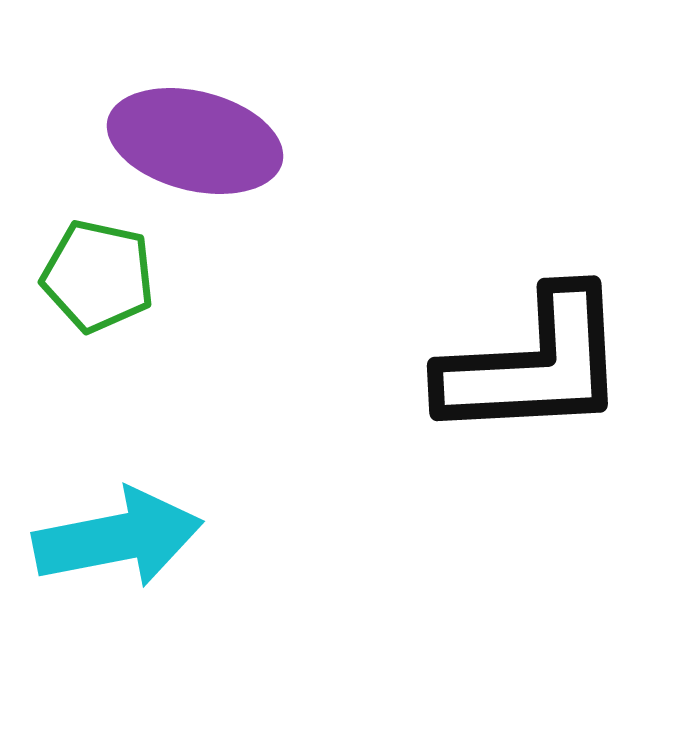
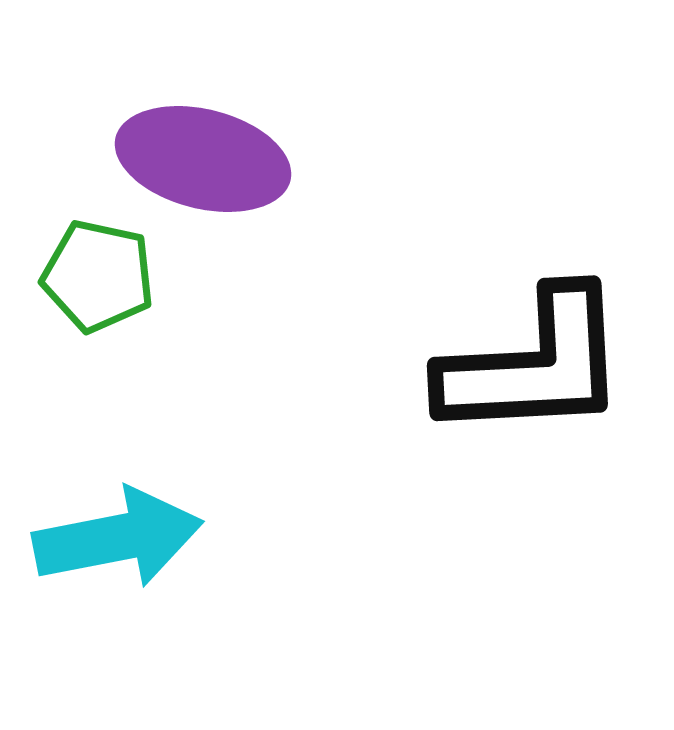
purple ellipse: moved 8 px right, 18 px down
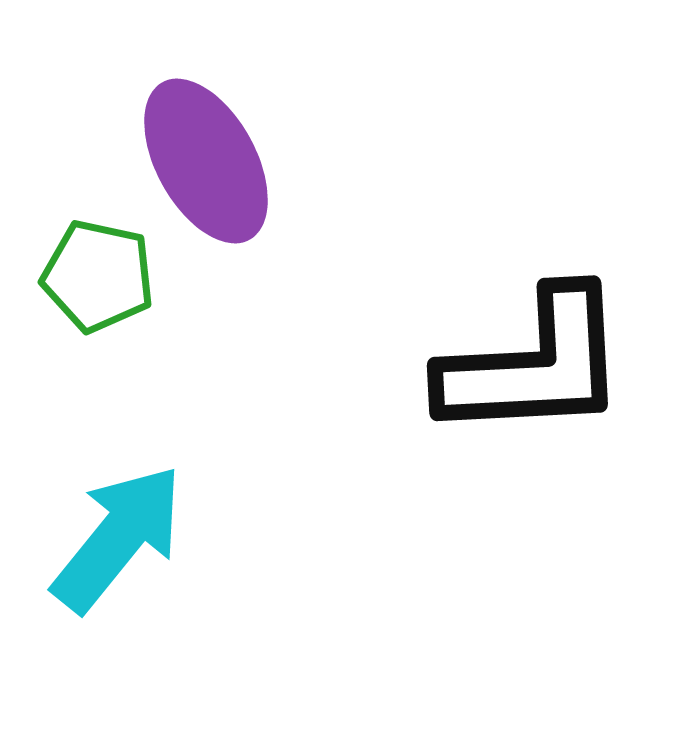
purple ellipse: moved 3 px right, 2 px down; rotated 47 degrees clockwise
cyan arrow: rotated 40 degrees counterclockwise
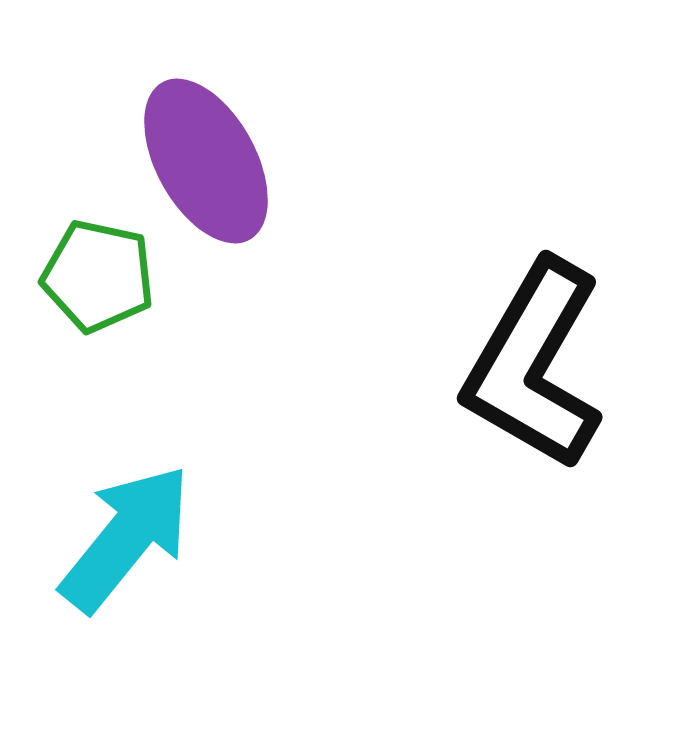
black L-shape: rotated 123 degrees clockwise
cyan arrow: moved 8 px right
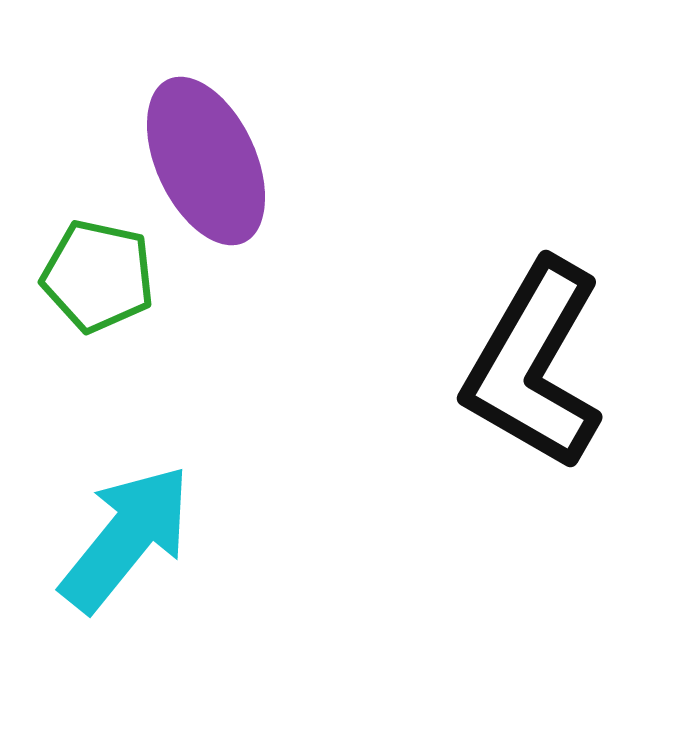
purple ellipse: rotated 4 degrees clockwise
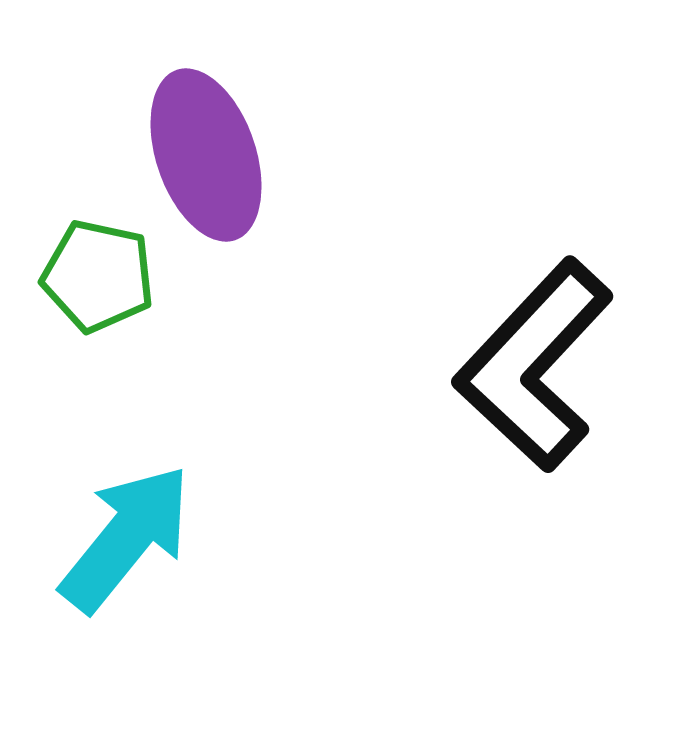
purple ellipse: moved 6 px up; rotated 6 degrees clockwise
black L-shape: rotated 13 degrees clockwise
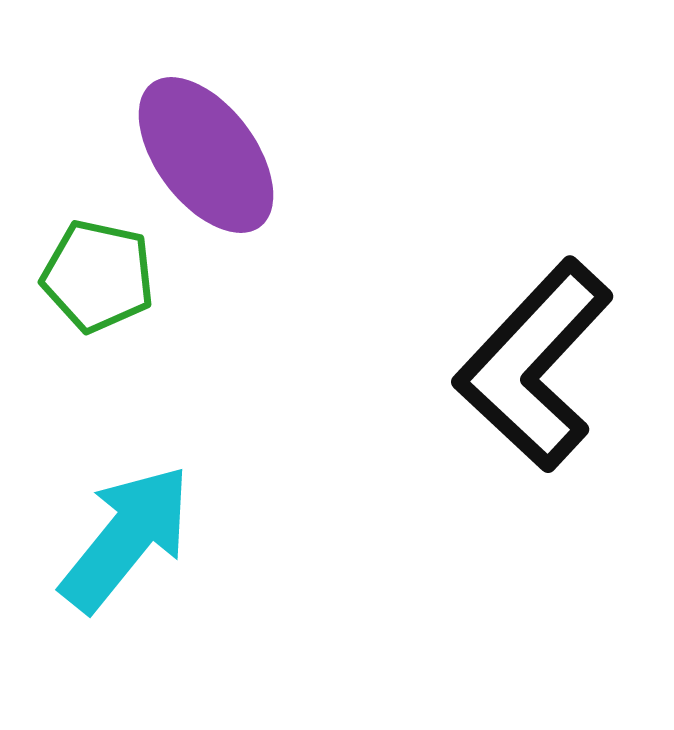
purple ellipse: rotated 18 degrees counterclockwise
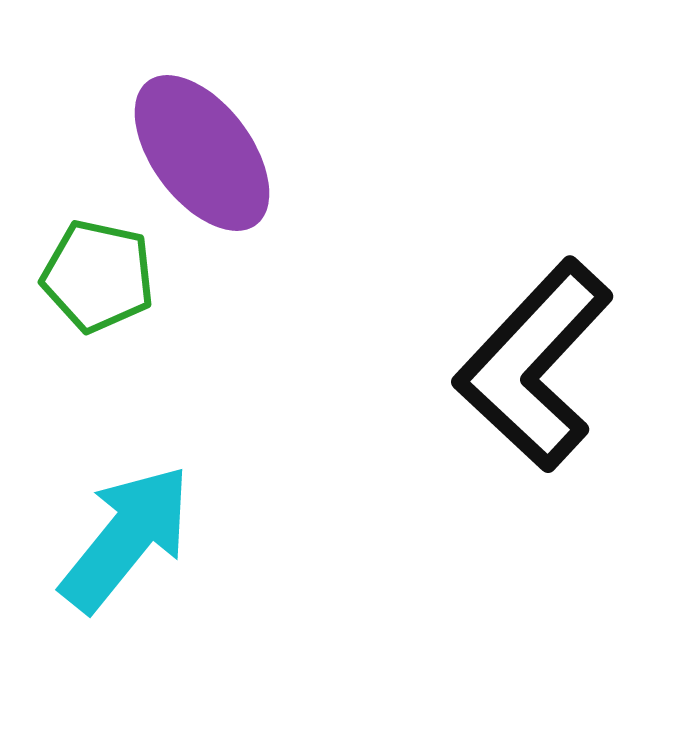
purple ellipse: moved 4 px left, 2 px up
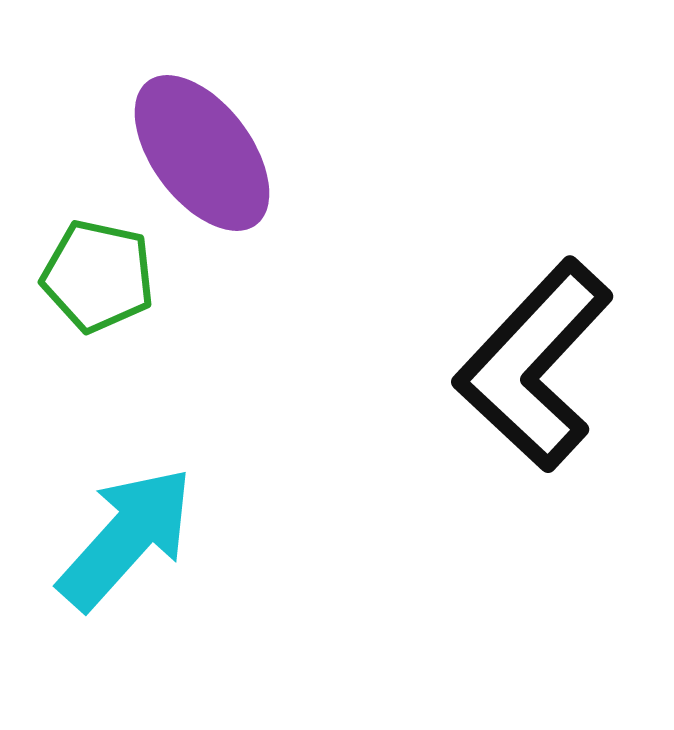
cyan arrow: rotated 3 degrees clockwise
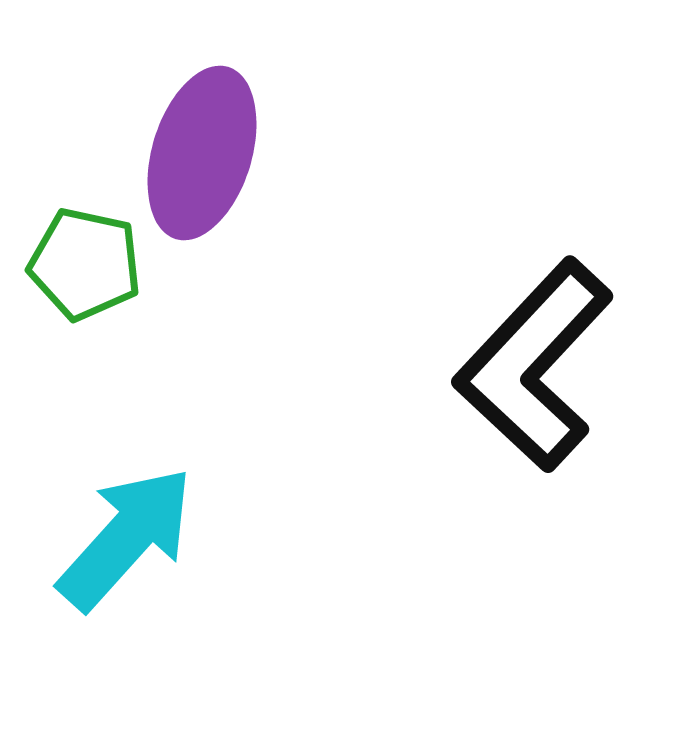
purple ellipse: rotated 54 degrees clockwise
green pentagon: moved 13 px left, 12 px up
